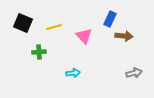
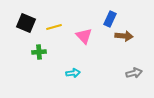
black square: moved 3 px right
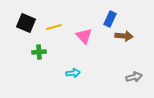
gray arrow: moved 4 px down
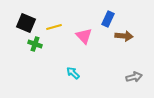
blue rectangle: moved 2 px left
green cross: moved 4 px left, 8 px up; rotated 24 degrees clockwise
cyan arrow: rotated 128 degrees counterclockwise
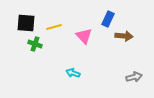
black square: rotated 18 degrees counterclockwise
cyan arrow: rotated 24 degrees counterclockwise
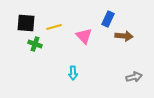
cyan arrow: rotated 112 degrees counterclockwise
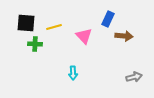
green cross: rotated 16 degrees counterclockwise
